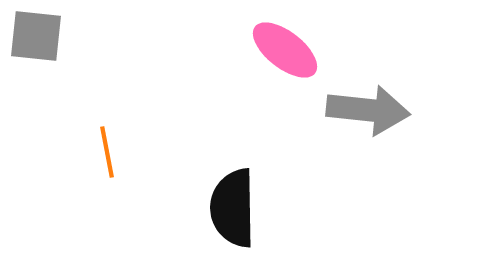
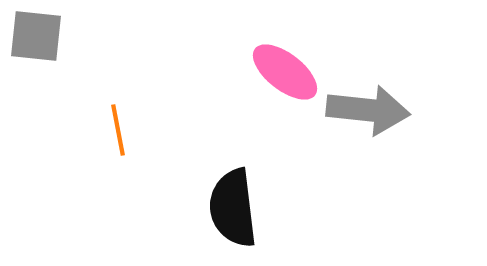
pink ellipse: moved 22 px down
orange line: moved 11 px right, 22 px up
black semicircle: rotated 6 degrees counterclockwise
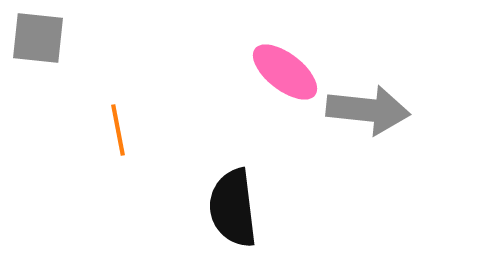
gray square: moved 2 px right, 2 px down
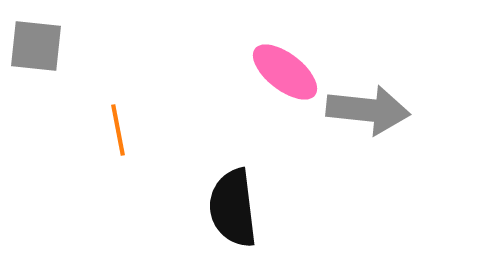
gray square: moved 2 px left, 8 px down
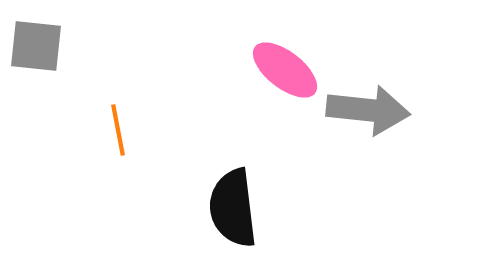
pink ellipse: moved 2 px up
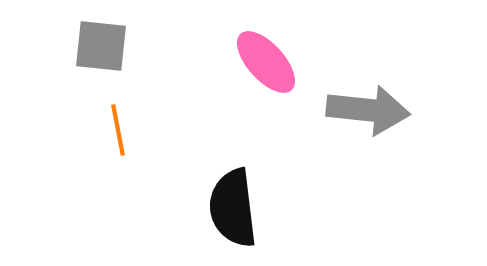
gray square: moved 65 px right
pink ellipse: moved 19 px left, 8 px up; rotated 10 degrees clockwise
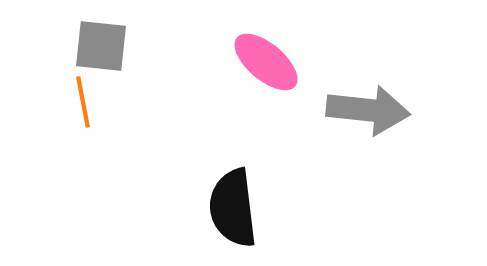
pink ellipse: rotated 8 degrees counterclockwise
orange line: moved 35 px left, 28 px up
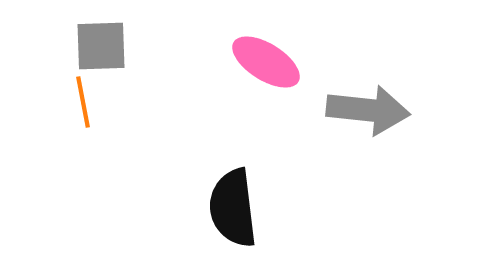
gray square: rotated 8 degrees counterclockwise
pink ellipse: rotated 8 degrees counterclockwise
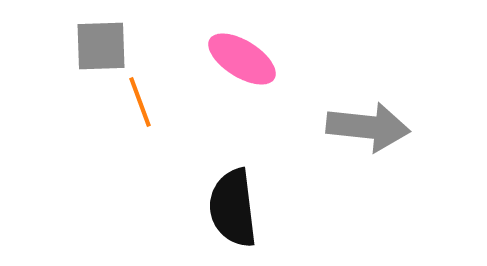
pink ellipse: moved 24 px left, 3 px up
orange line: moved 57 px right; rotated 9 degrees counterclockwise
gray arrow: moved 17 px down
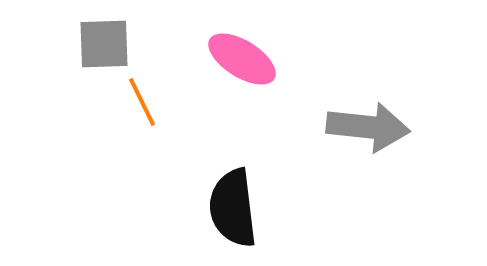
gray square: moved 3 px right, 2 px up
orange line: moved 2 px right; rotated 6 degrees counterclockwise
